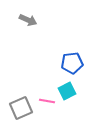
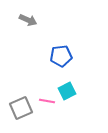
blue pentagon: moved 11 px left, 7 px up
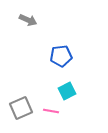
pink line: moved 4 px right, 10 px down
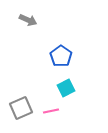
blue pentagon: rotated 30 degrees counterclockwise
cyan square: moved 1 px left, 3 px up
pink line: rotated 21 degrees counterclockwise
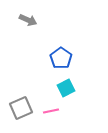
blue pentagon: moved 2 px down
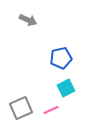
blue pentagon: rotated 25 degrees clockwise
pink line: moved 1 px up; rotated 14 degrees counterclockwise
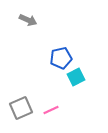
cyan square: moved 10 px right, 11 px up
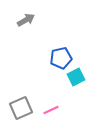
gray arrow: moved 2 px left; rotated 54 degrees counterclockwise
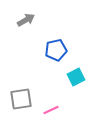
blue pentagon: moved 5 px left, 8 px up
gray square: moved 9 px up; rotated 15 degrees clockwise
